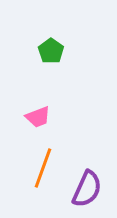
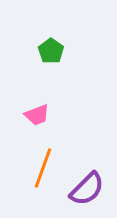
pink trapezoid: moved 1 px left, 2 px up
purple semicircle: rotated 21 degrees clockwise
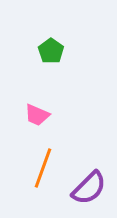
pink trapezoid: rotated 44 degrees clockwise
purple semicircle: moved 2 px right, 1 px up
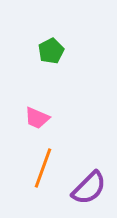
green pentagon: rotated 10 degrees clockwise
pink trapezoid: moved 3 px down
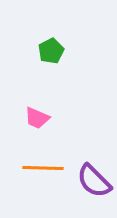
orange line: rotated 72 degrees clockwise
purple semicircle: moved 5 px right, 7 px up; rotated 90 degrees clockwise
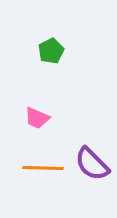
purple semicircle: moved 2 px left, 17 px up
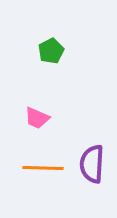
purple semicircle: rotated 48 degrees clockwise
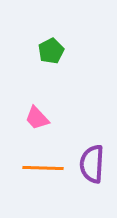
pink trapezoid: rotated 24 degrees clockwise
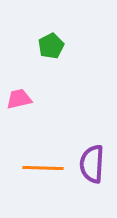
green pentagon: moved 5 px up
pink trapezoid: moved 18 px left, 19 px up; rotated 120 degrees clockwise
